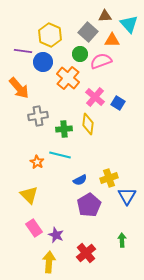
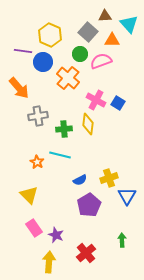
pink cross: moved 1 px right, 3 px down; rotated 12 degrees counterclockwise
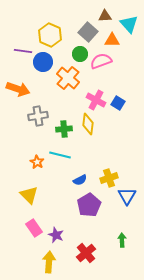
orange arrow: moved 1 px left, 1 px down; rotated 30 degrees counterclockwise
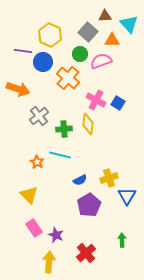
gray cross: moved 1 px right; rotated 30 degrees counterclockwise
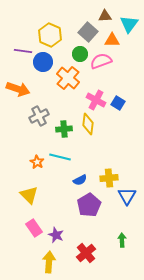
cyan triangle: rotated 18 degrees clockwise
gray cross: rotated 12 degrees clockwise
cyan line: moved 2 px down
yellow cross: rotated 12 degrees clockwise
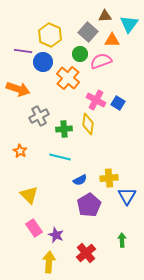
orange star: moved 17 px left, 11 px up
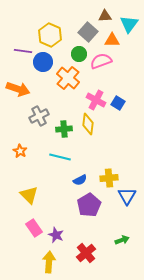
green circle: moved 1 px left
green arrow: rotated 72 degrees clockwise
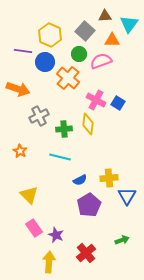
gray square: moved 3 px left, 1 px up
blue circle: moved 2 px right
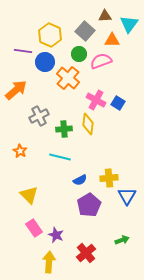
orange arrow: moved 2 px left, 1 px down; rotated 60 degrees counterclockwise
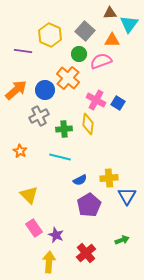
brown triangle: moved 5 px right, 3 px up
blue circle: moved 28 px down
